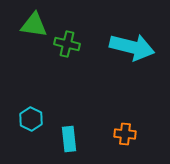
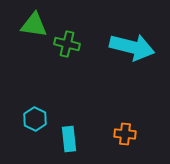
cyan hexagon: moved 4 px right
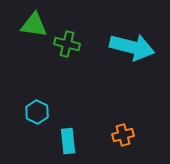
cyan hexagon: moved 2 px right, 7 px up
orange cross: moved 2 px left, 1 px down; rotated 20 degrees counterclockwise
cyan rectangle: moved 1 px left, 2 px down
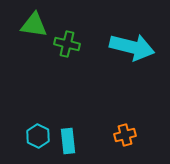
cyan hexagon: moved 1 px right, 24 px down
orange cross: moved 2 px right
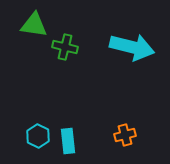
green cross: moved 2 px left, 3 px down
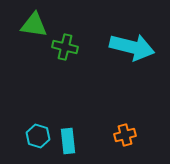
cyan hexagon: rotated 10 degrees counterclockwise
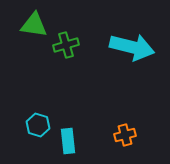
green cross: moved 1 px right, 2 px up; rotated 30 degrees counterclockwise
cyan hexagon: moved 11 px up
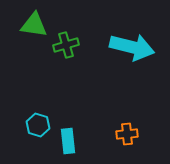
orange cross: moved 2 px right, 1 px up; rotated 10 degrees clockwise
